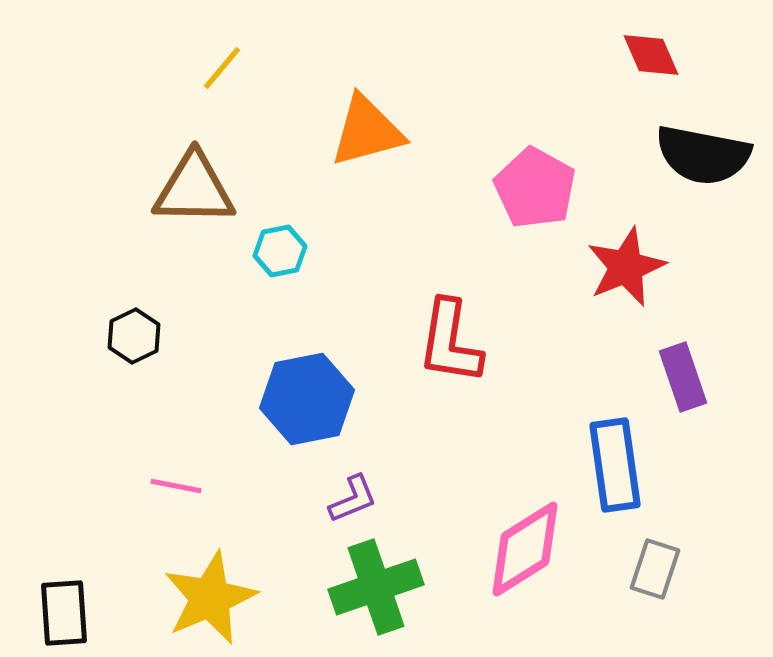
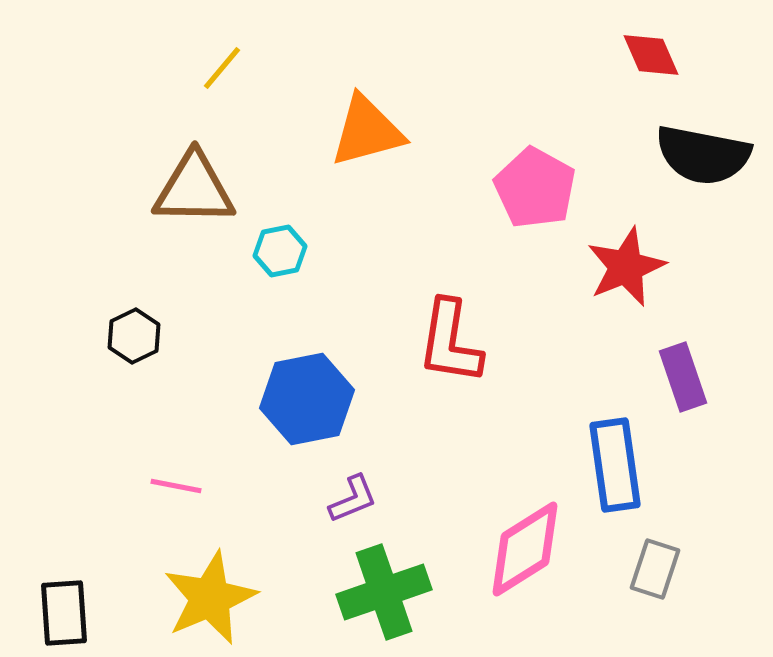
green cross: moved 8 px right, 5 px down
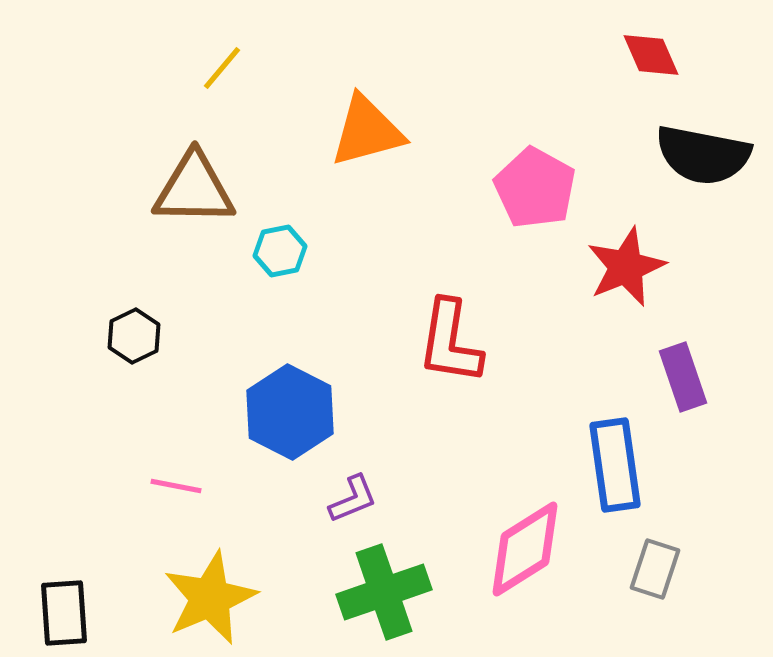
blue hexagon: moved 17 px left, 13 px down; rotated 22 degrees counterclockwise
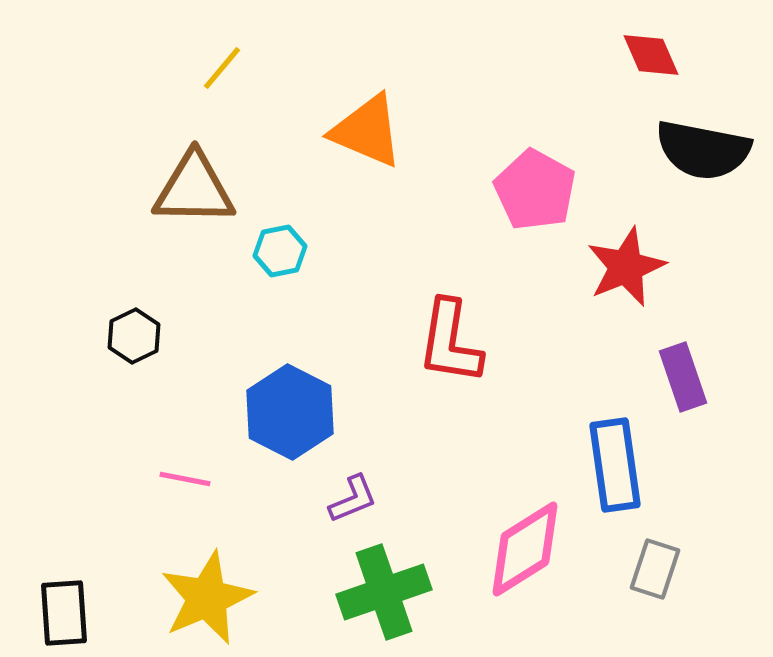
orange triangle: rotated 38 degrees clockwise
black semicircle: moved 5 px up
pink pentagon: moved 2 px down
pink line: moved 9 px right, 7 px up
yellow star: moved 3 px left
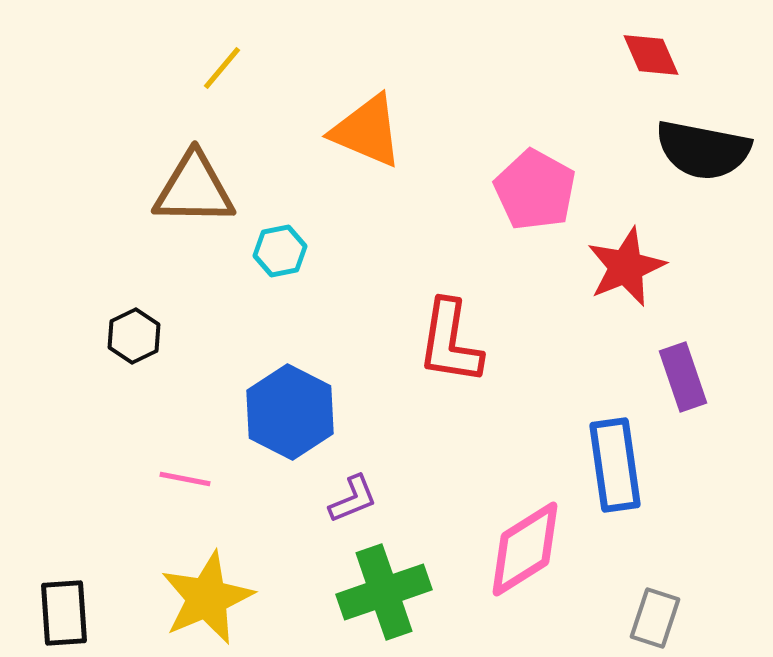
gray rectangle: moved 49 px down
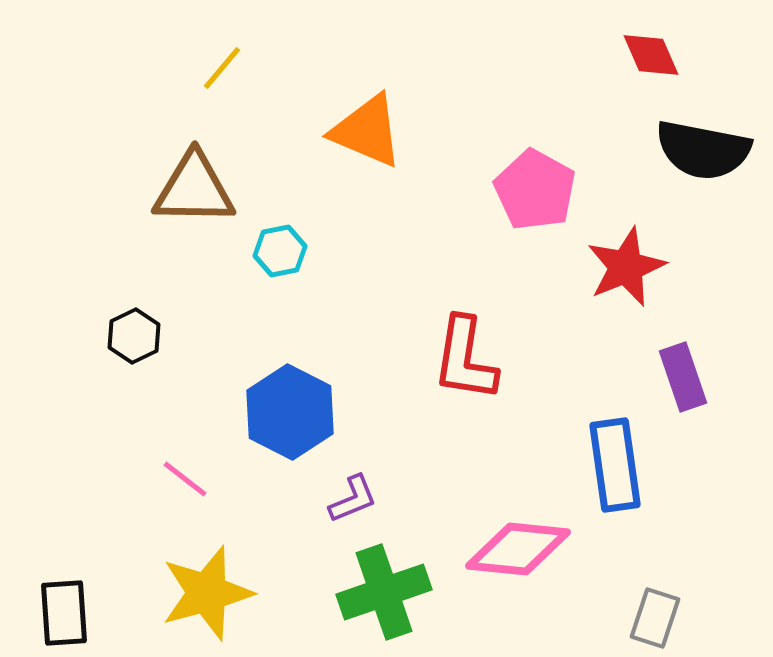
red L-shape: moved 15 px right, 17 px down
pink line: rotated 27 degrees clockwise
pink diamond: moved 7 px left; rotated 38 degrees clockwise
yellow star: moved 5 px up; rotated 8 degrees clockwise
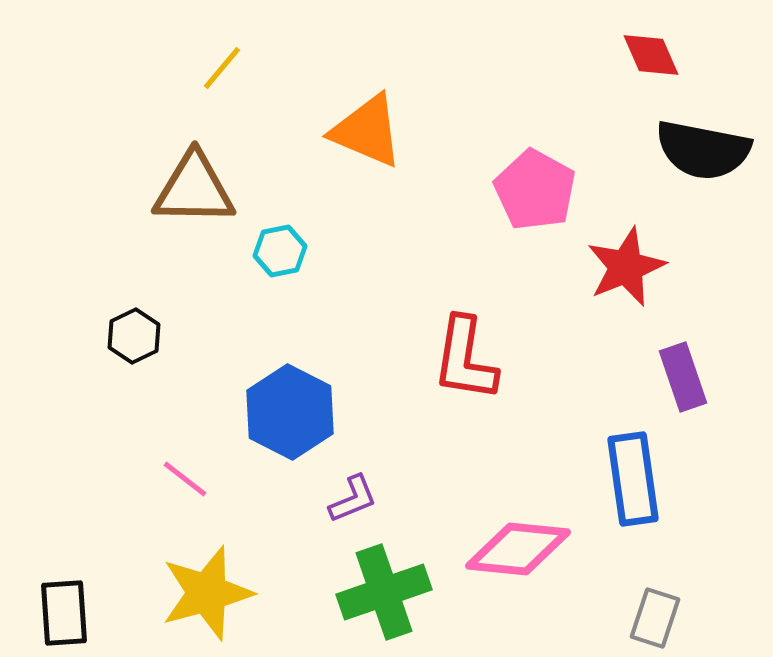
blue rectangle: moved 18 px right, 14 px down
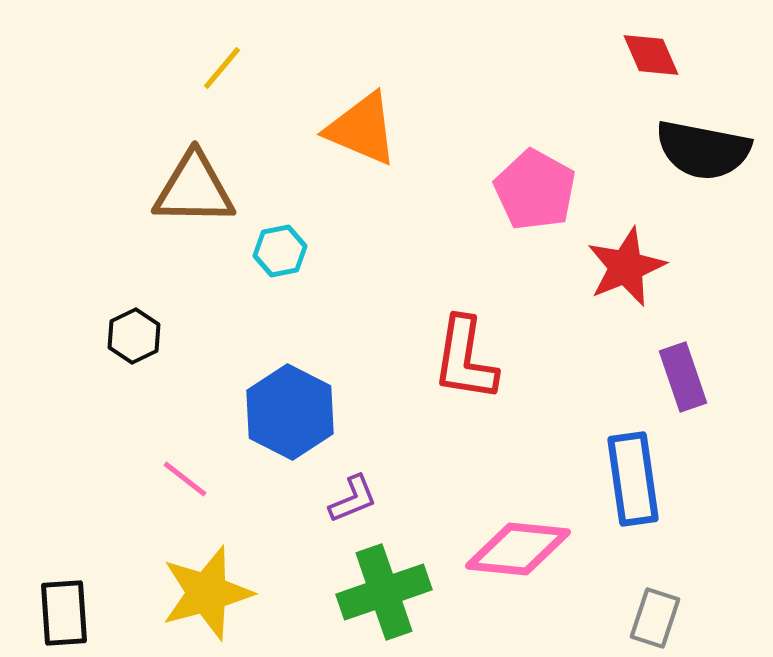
orange triangle: moved 5 px left, 2 px up
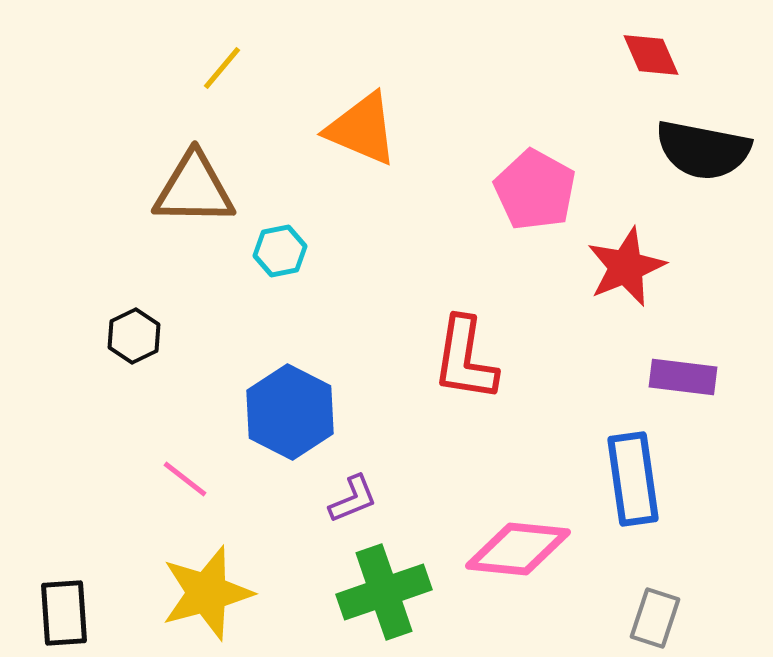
purple rectangle: rotated 64 degrees counterclockwise
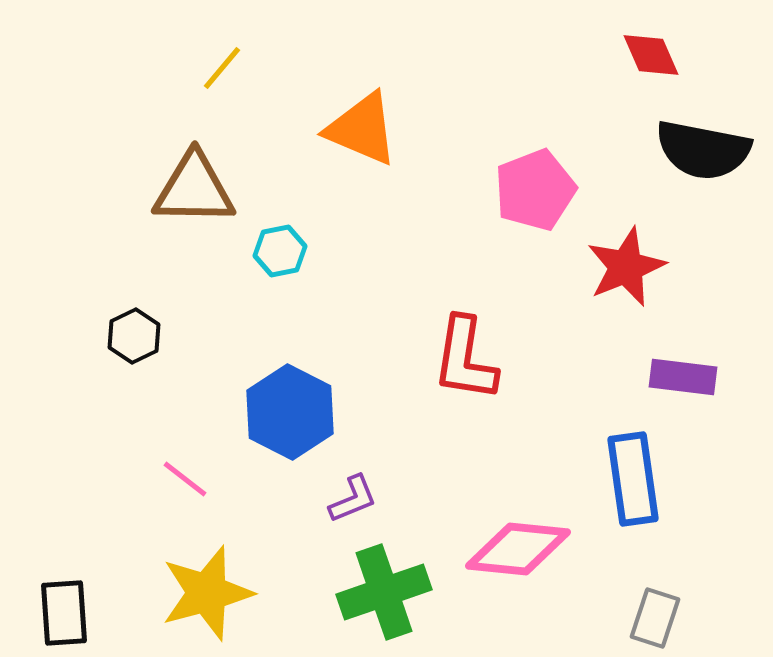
pink pentagon: rotated 22 degrees clockwise
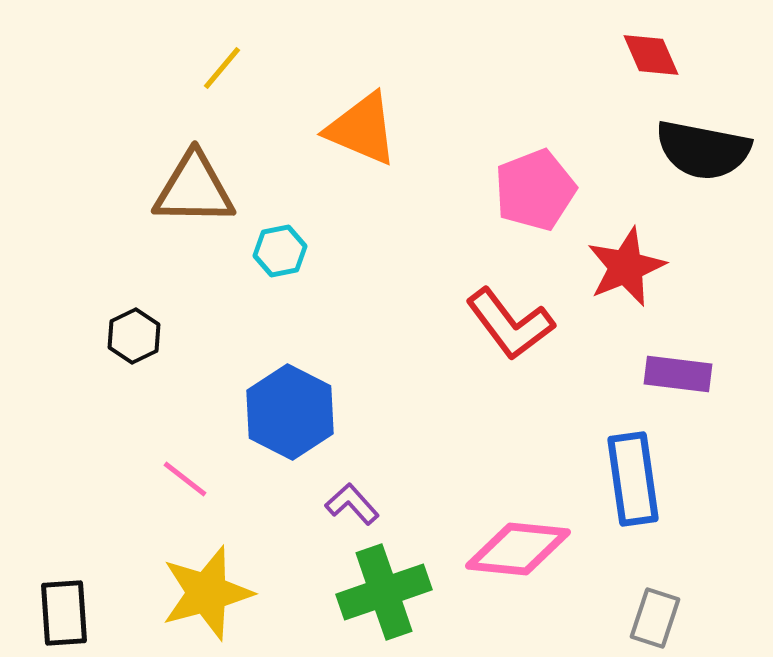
red L-shape: moved 45 px right, 35 px up; rotated 46 degrees counterclockwise
purple rectangle: moved 5 px left, 3 px up
purple L-shape: moved 1 px left, 5 px down; rotated 110 degrees counterclockwise
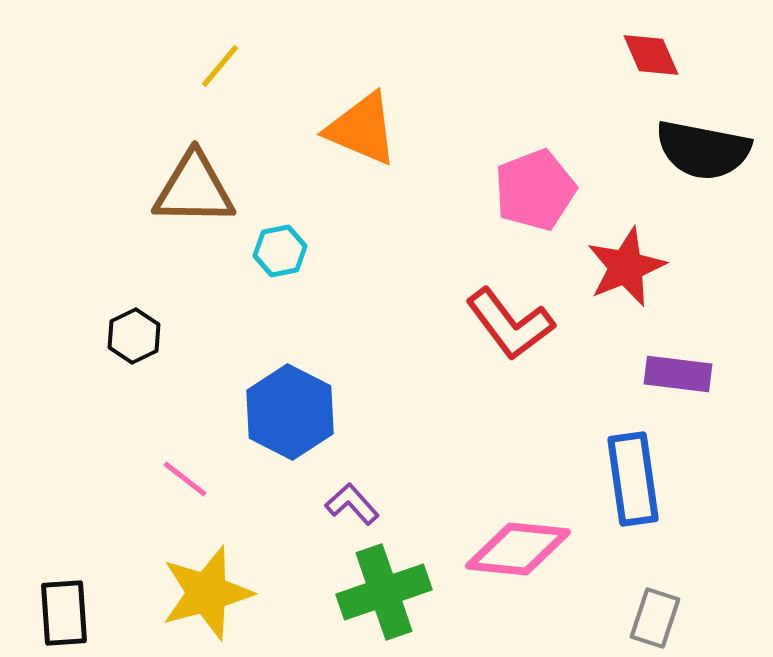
yellow line: moved 2 px left, 2 px up
